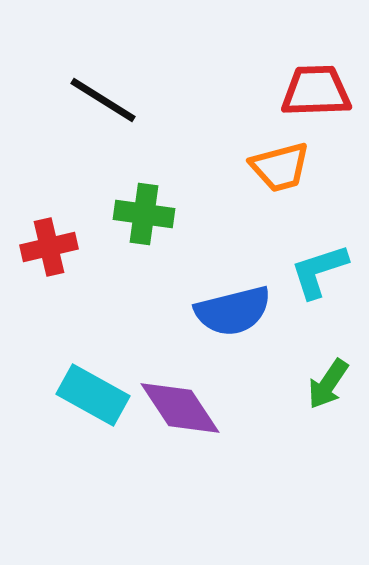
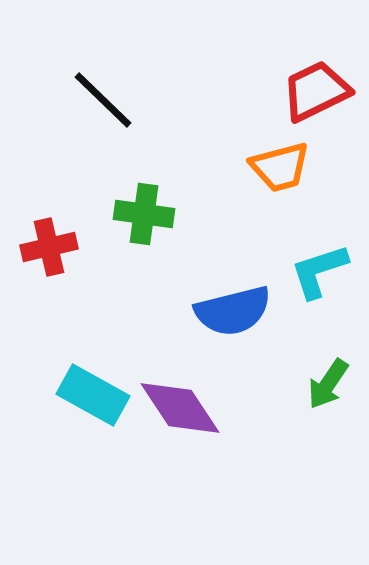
red trapezoid: rotated 24 degrees counterclockwise
black line: rotated 12 degrees clockwise
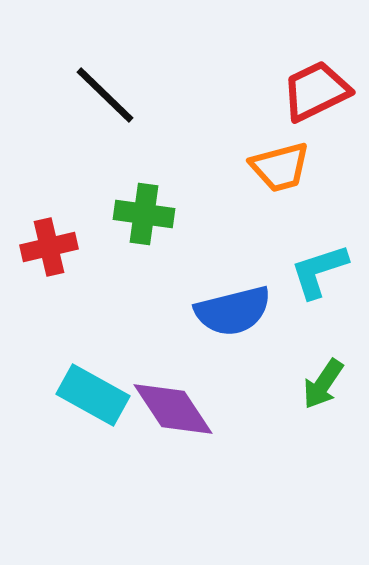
black line: moved 2 px right, 5 px up
green arrow: moved 5 px left
purple diamond: moved 7 px left, 1 px down
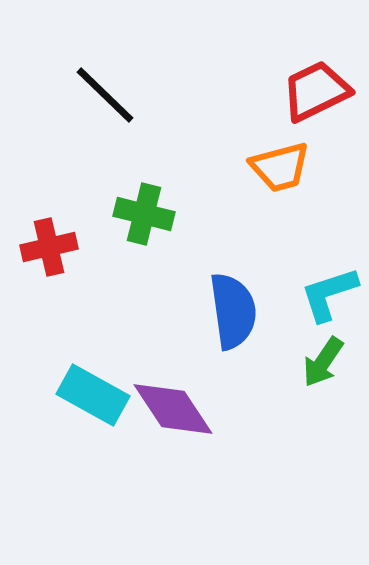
green cross: rotated 6 degrees clockwise
cyan L-shape: moved 10 px right, 23 px down
blue semicircle: rotated 84 degrees counterclockwise
green arrow: moved 22 px up
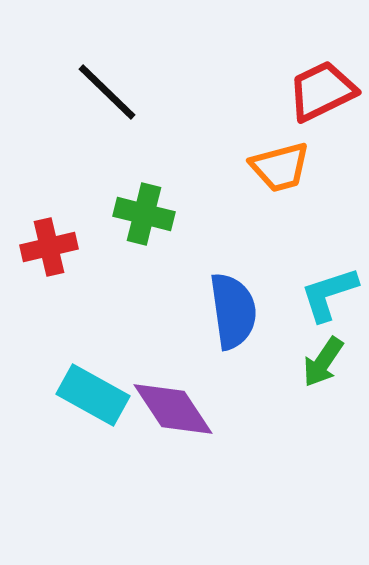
red trapezoid: moved 6 px right
black line: moved 2 px right, 3 px up
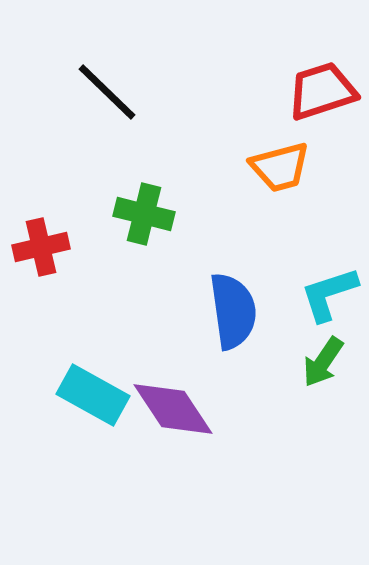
red trapezoid: rotated 8 degrees clockwise
red cross: moved 8 px left
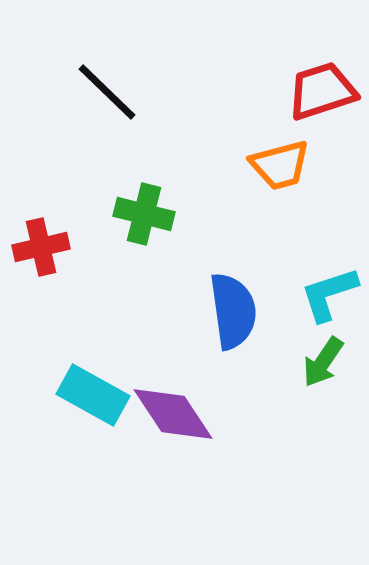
orange trapezoid: moved 2 px up
purple diamond: moved 5 px down
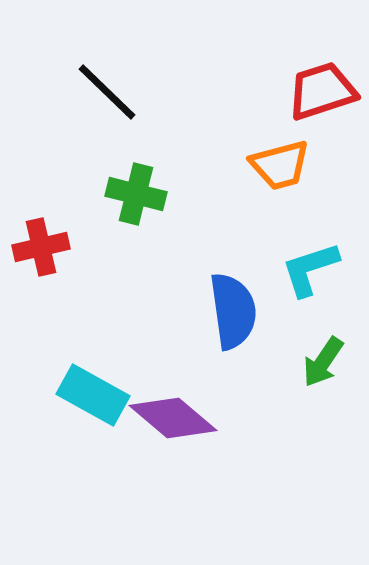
green cross: moved 8 px left, 20 px up
cyan L-shape: moved 19 px left, 25 px up
purple diamond: moved 4 px down; rotated 16 degrees counterclockwise
